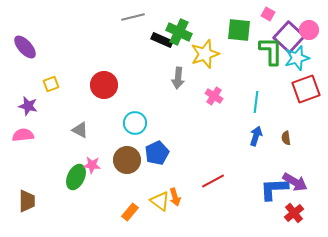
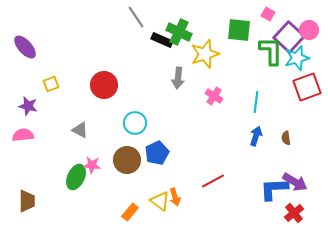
gray line: moved 3 px right; rotated 70 degrees clockwise
red square: moved 1 px right, 2 px up
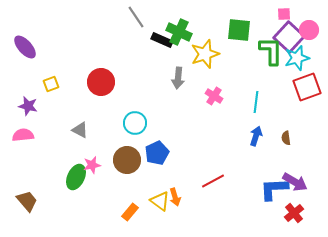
pink square: moved 16 px right; rotated 32 degrees counterclockwise
red circle: moved 3 px left, 3 px up
pink star: rotated 18 degrees counterclockwise
brown trapezoid: rotated 40 degrees counterclockwise
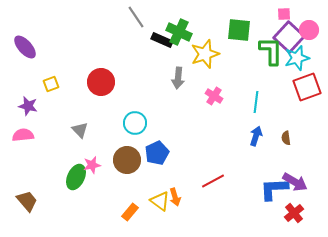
gray triangle: rotated 18 degrees clockwise
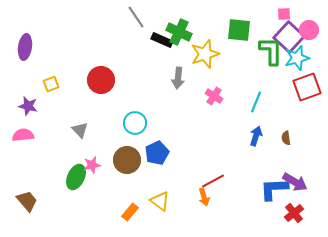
purple ellipse: rotated 50 degrees clockwise
red circle: moved 2 px up
cyan line: rotated 15 degrees clockwise
orange arrow: moved 29 px right
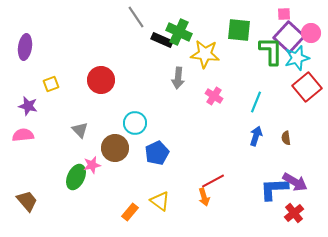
pink circle: moved 2 px right, 3 px down
yellow star: rotated 24 degrees clockwise
red square: rotated 20 degrees counterclockwise
brown circle: moved 12 px left, 12 px up
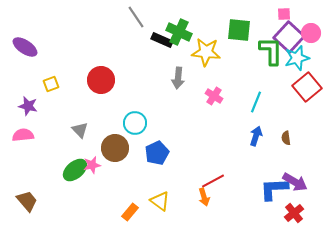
purple ellipse: rotated 65 degrees counterclockwise
yellow star: moved 1 px right, 2 px up
green ellipse: moved 1 px left, 7 px up; rotated 25 degrees clockwise
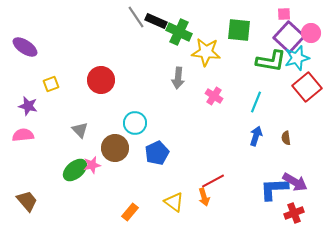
black rectangle: moved 6 px left, 19 px up
green L-shape: moved 10 px down; rotated 100 degrees clockwise
yellow triangle: moved 14 px right, 1 px down
red cross: rotated 18 degrees clockwise
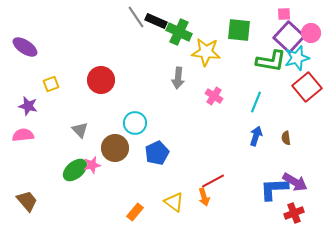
orange rectangle: moved 5 px right
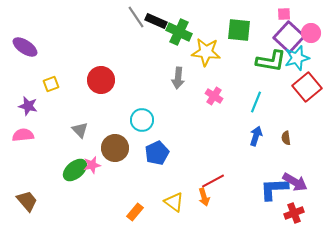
cyan circle: moved 7 px right, 3 px up
